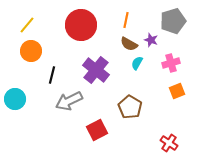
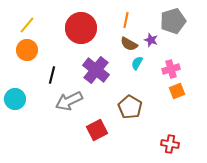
red circle: moved 3 px down
orange circle: moved 4 px left, 1 px up
pink cross: moved 6 px down
red cross: moved 1 px right, 1 px down; rotated 24 degrees counterclockwise
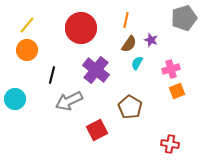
gray pentagon: moved 11 px right, 3 px up
brown semicircle: rotated 84 degrees counterclockwise
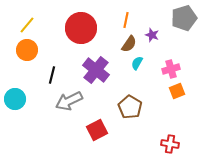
purple star: moved 1 px right, 5 px up
